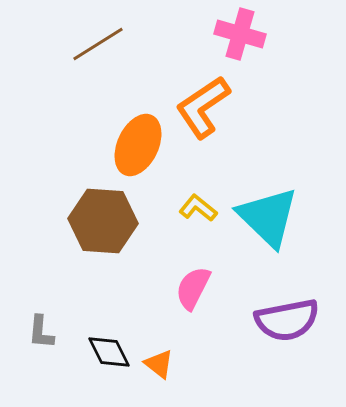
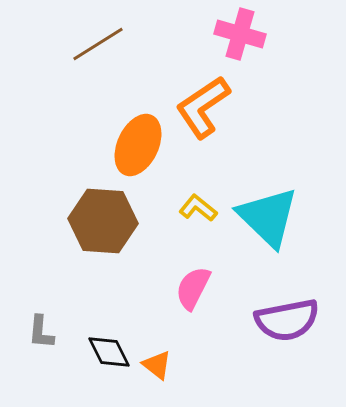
orange triangle: moved 2 px left, 1 px down
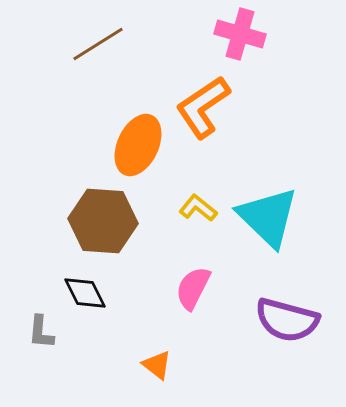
purple semicircle: rotated 26 degrees clockwise
black diamond: moved 24 px left, 59 px up
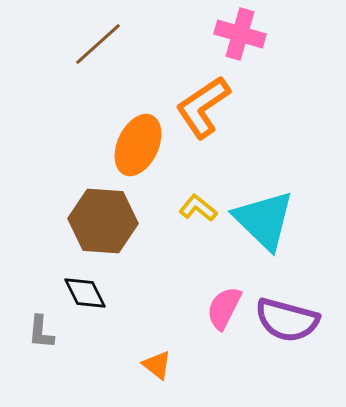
brown line: rotated 10 degrees counterclockwise
cyan triangle: moved 4 px left, 3 px down
pink semicircle: moved 31 px right, 20 px down
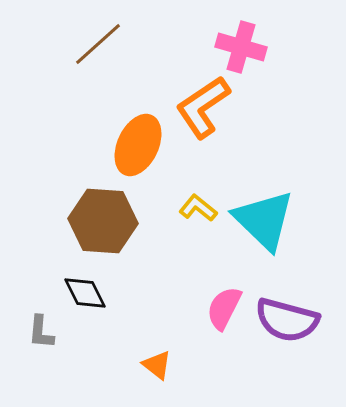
pink cross: moved 1 px right, 13 px down
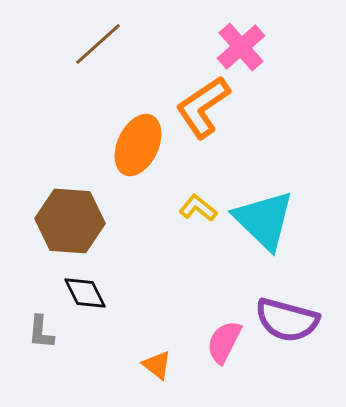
pink cross: rotated 33 degrees clockwise
brown hexagon: moved 33 px left
pink semicircle: moved 34 px down
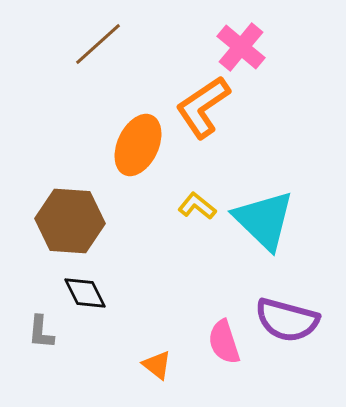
pink cross: rotated 9 degrees counterclockwise
yellow L-shape: moved 1 px left, 2 px up
pink semicircle: rotated 45 degrees counterclockwise
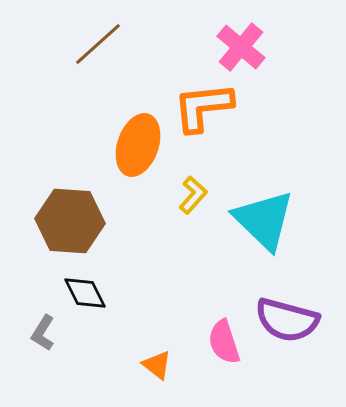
orange L-shape: rotated 28 degrees clockwise
orange ellipse: rotated 6 degrees counterclockwise
yellow L-shape: moved 4 px left, 11 px up; rotated 93 degrees clockwise
gray L-shape: moved 2 px right, 1 px down; rotated 27 degrees clockwise
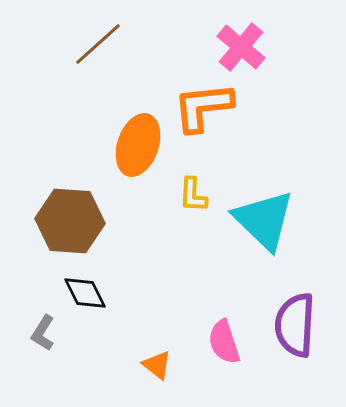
yellow L-shape: rotated 141 degrees clockwise
purple semicircle: moved 8 px right, 5 px down; rotated 78 degrees clockwise
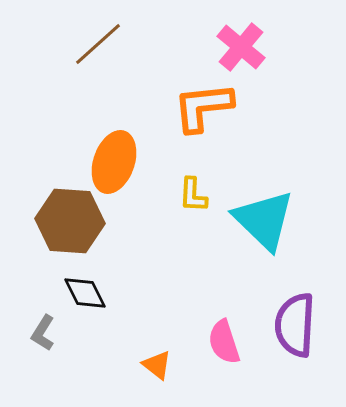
orange ellipse: moved 24 px left, 17 px down
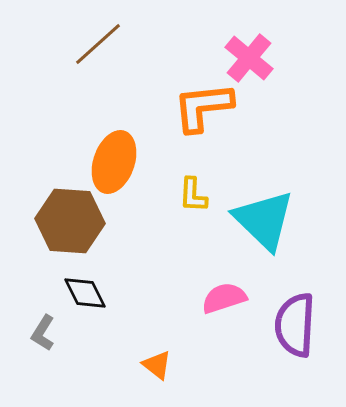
pink cross: moved 8 px right, 11 px down
pink semicircle: moved 44 px up; rotated 90 degrees clockwise
